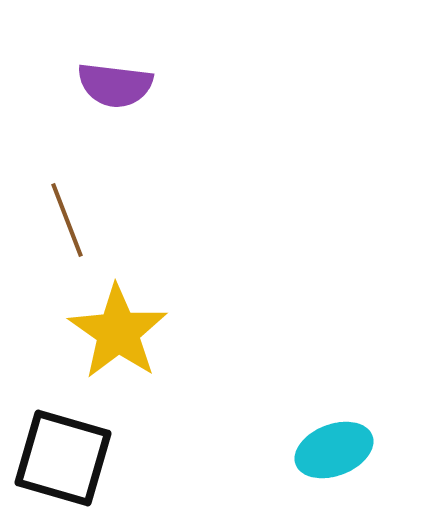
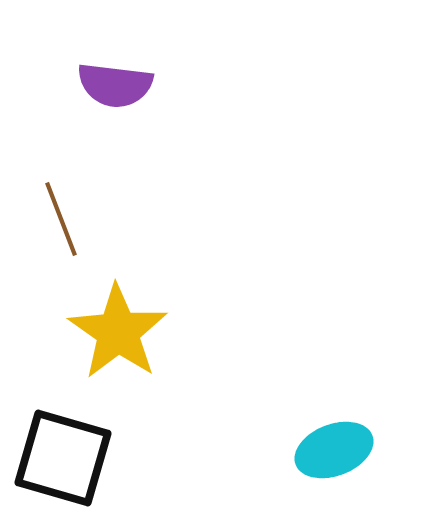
brown line: moved 6 px left, 1 px up
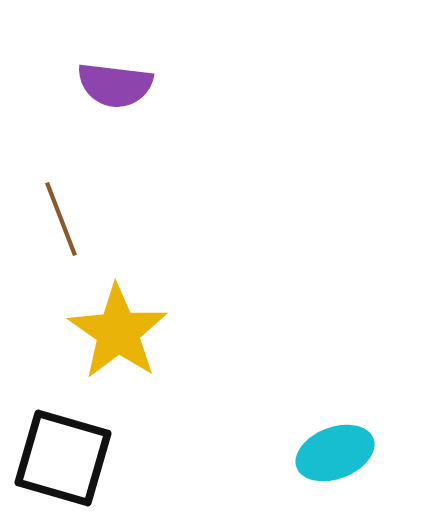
cyan ellipse: moved 1 px right, 3 px down
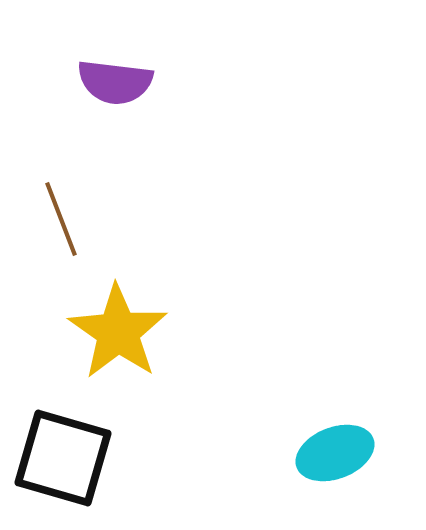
purple semicircle: moved 3 px up
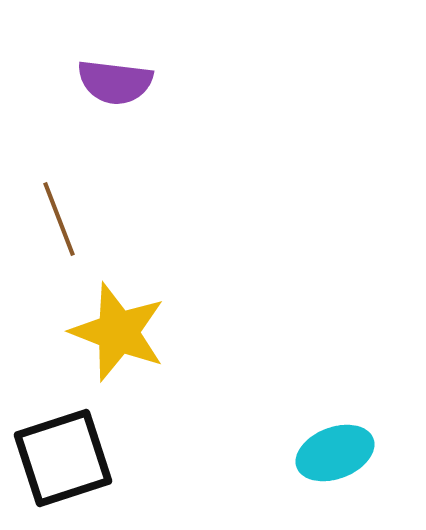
brown line: moved 2 px left
yellow star: rotated 14 degrees counterclockwise
black square: rotated 34 degrees counterclockwise
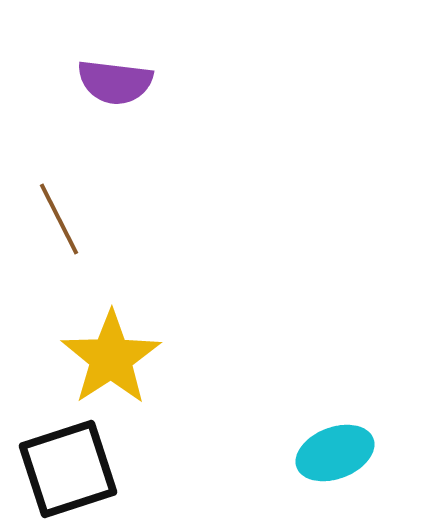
brown line: rotated 6 degrees counterclockwise
yellow star: moved 7 px left, 26 px down; rotated 18 degrees clockwise
black square: moved 5 px right, 11 px down
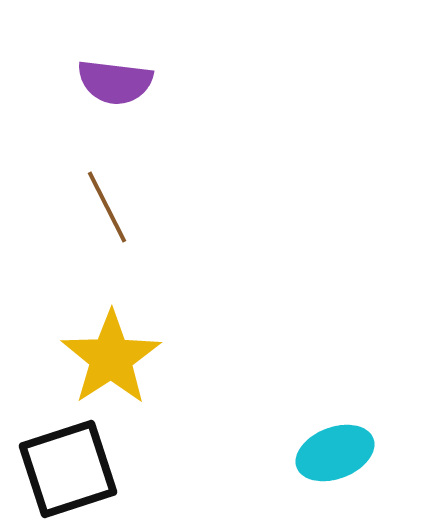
brown line: moved 48 px right, 12 px up
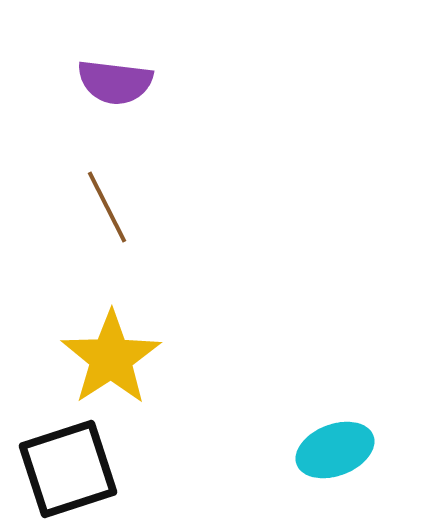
cyan ellipse: moved 3 px up
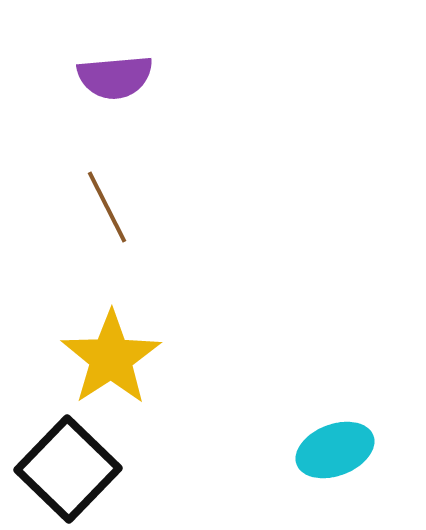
purple semicircle: moved 5 px up; rotated 12 degrees counterclockwise
black square: rotated 28 degrees counterclockwise
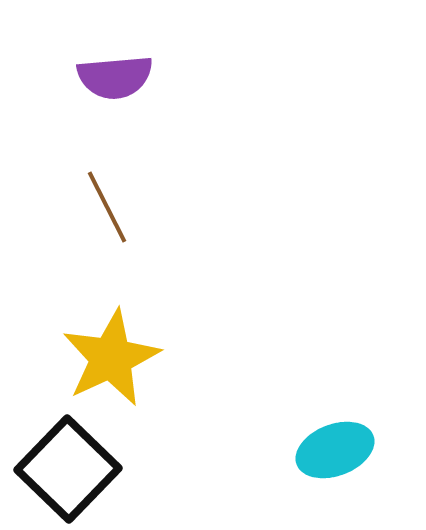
yellow star: rotated 8 degrees clockwise
